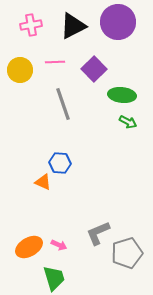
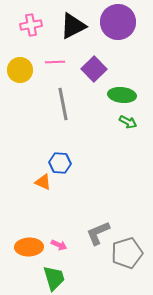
gray line: rotated 8 degrees clockwise
orange ellipse: rotated 28 degrees clockwise
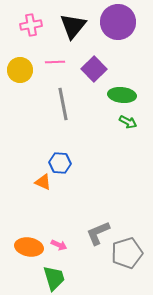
black triangle: rotated 24 degrees counterclockwise
orange ellipse: rotated 12 degrees clockwise
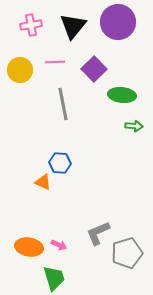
green arrow: moved 6 px right, 4 px down; rotated 24 degrees counterclockwise
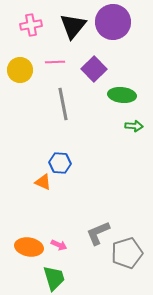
purple circle: moved 5 px left
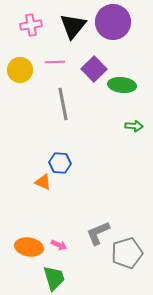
green ellipse: moved 10 px up
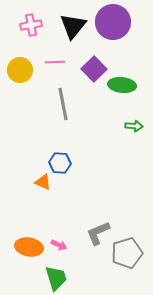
green trapezoid: moved 2 px right
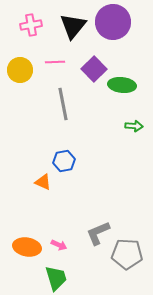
blue hexagon: moved 4 px right, 2 px up; rotated 15 degrees counterclockwise
orange ellipse: moved 2 px left
gray pentagon: moved 1 px down; rotated 20 degrees clockwise
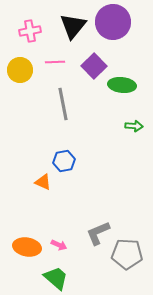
pink cross: moved 1 px left, 6 px down
purple square: moved 3 px up
green trapezoid: rotated 32 degrees counterclockwise
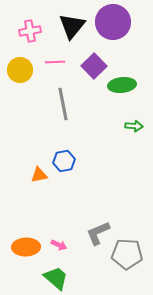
black triangle: moved 1 px left
green ellipse: rotated 12 degrees counterclockwise
orange triangle: moved 4 px left, 7 px up; rotated 36 degrees counterclockwise
orange ellipse: moved 1 px left; rotated 12 degrees counterclockwise
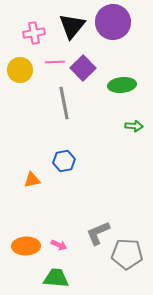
pink cross: moved 4 px right, 2 px down
purple square: moved 11 px left, 2 px down
gray line: moved 1 px right, 1 px up
orange triangle: moved 7 px left, 5 px down
orange ellipse: moved 1 px up
green trapezoid: rotated 36 degrees counterclockwise
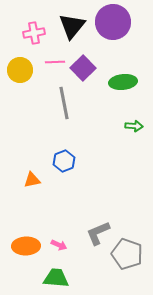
green ellipse: moved 1 px right, 3 px up
blue hexagon: rotated 10 degrees counterclockwise
gray pentagon: rotated 16 degrees clockwise
